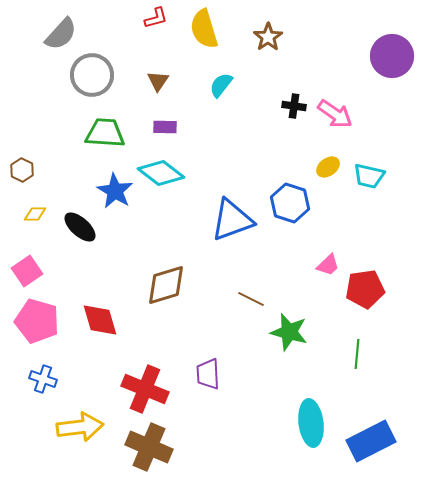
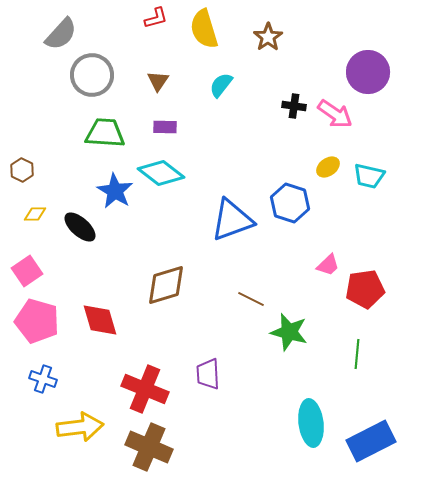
purple circle: moved 24 px left, 16 px down
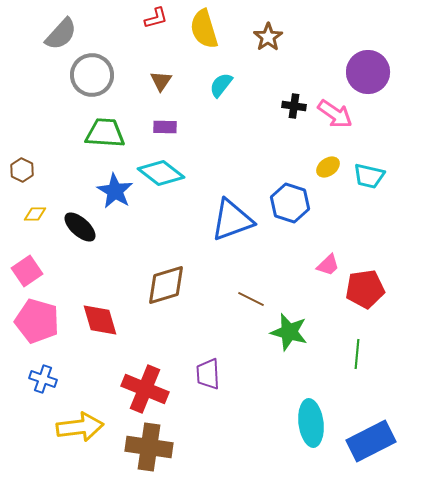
brown triangle: moved 3 px right
brown cross: rotated 15 degrees counterclockwise
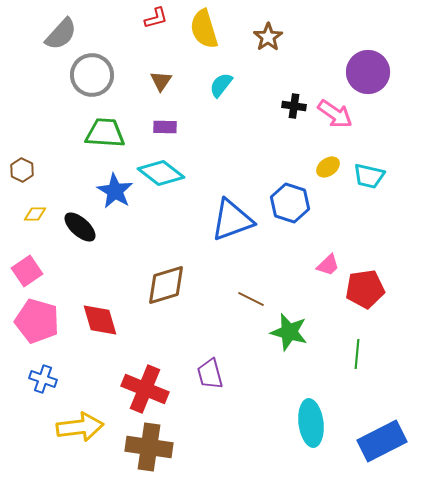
purple trapezoid: moved 2 px right; rotated 12 degrees counterclockwise
blue rectangle: moved 11 px right
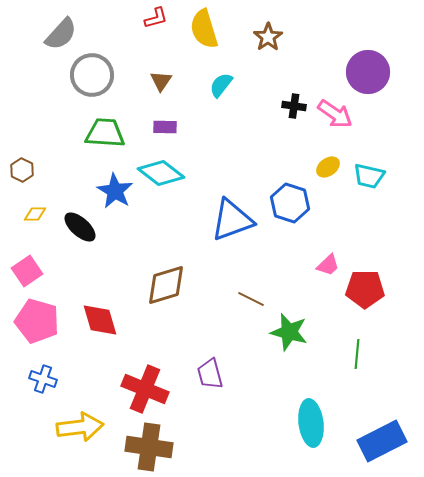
red pentagon: rotated 9 degrees clockwise
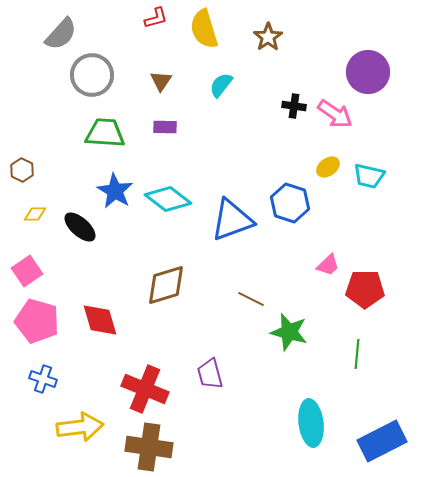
cyan diamond: moved 7 px right, 26 px down
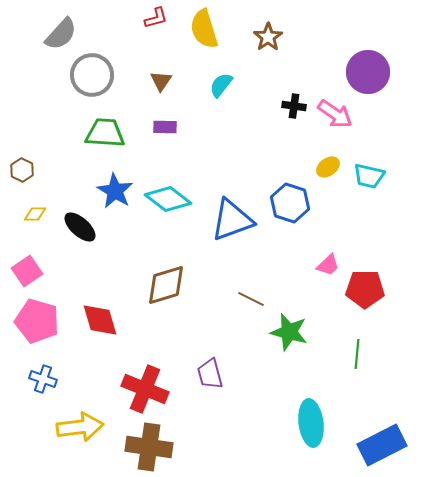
blue rectangle: moved 4 px down
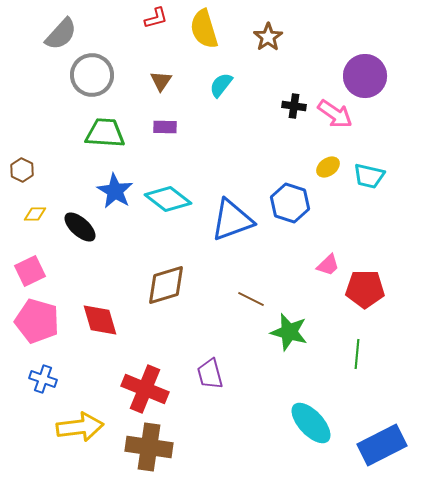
purple circle: moved 3 px left, 4 px down
pink square: moved 3 px right; rotated 8 degrees clockwise
cyan ellipse: rotated 36 degrees counterclockwise
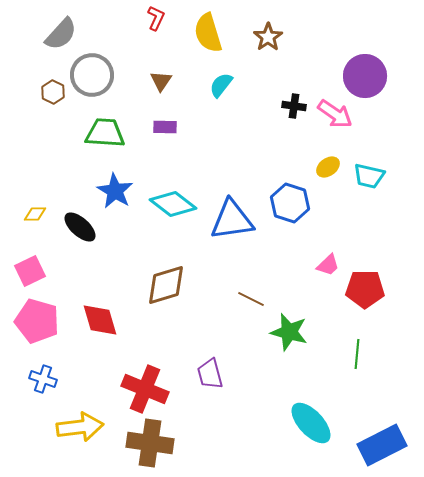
red L-shape: rotated 50 degrees counterclockwise
yellow semicircle: moved 4 px right, 4 px down
brown hexagon: moved 31 px right, 78 px up
cyan diamond: moved 5 px right, 5 px down
blue triangle: rotated 12 degrees clockwise
brown cross: moved 1 px right, 4 px up
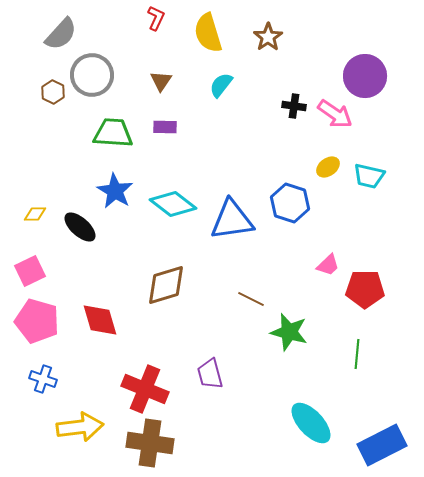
green trapezoid: moved 8 px right
